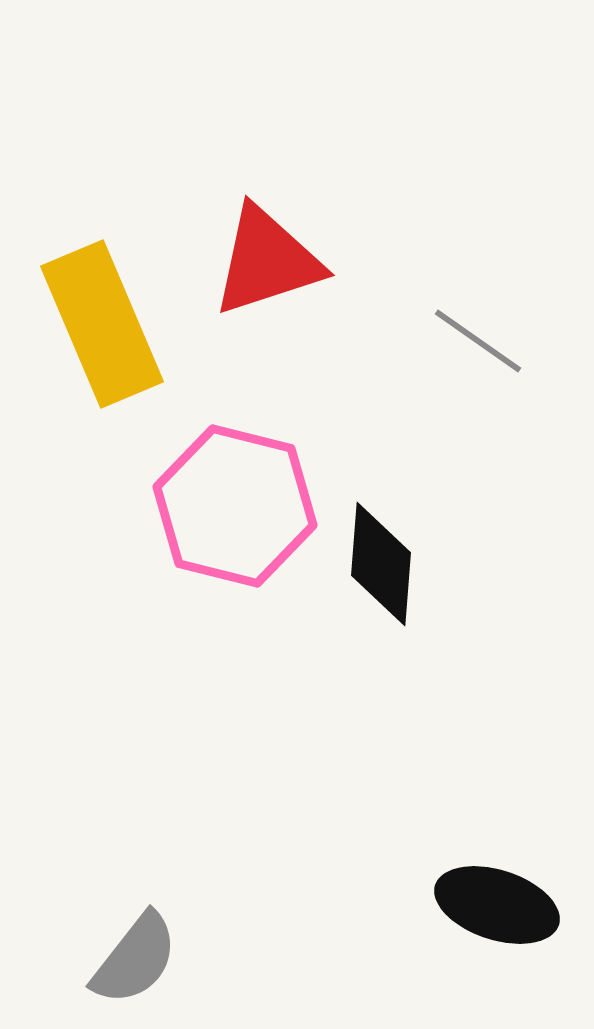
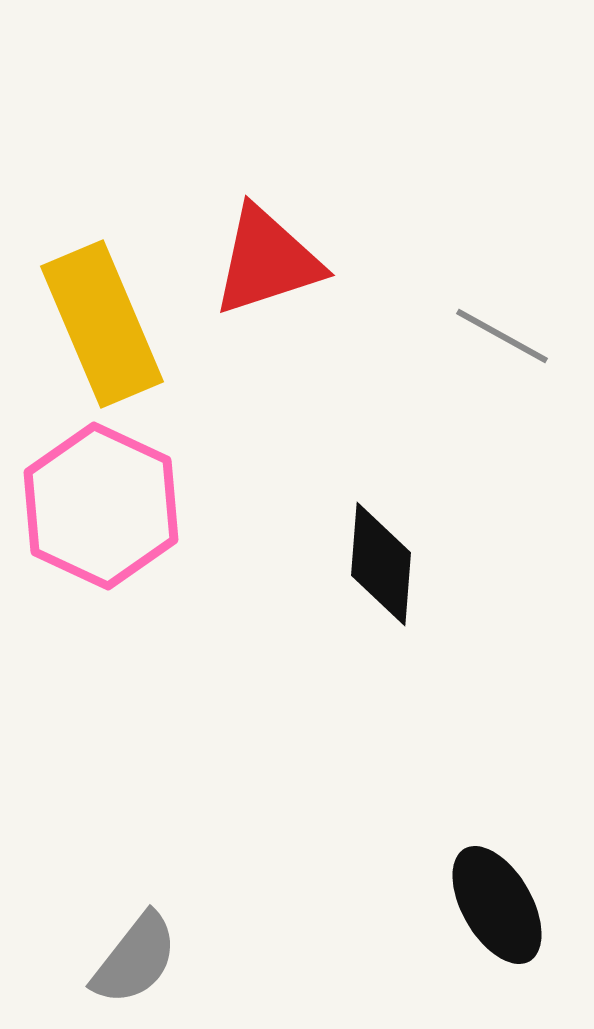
gray line: moved 24 px right, 5 px up; rotated 6 degrees counterclockwise
pink hexagon: moved 134 px left; rotated 11 degrees clockwise
black ellipse: rotated 42 degrees clockwise
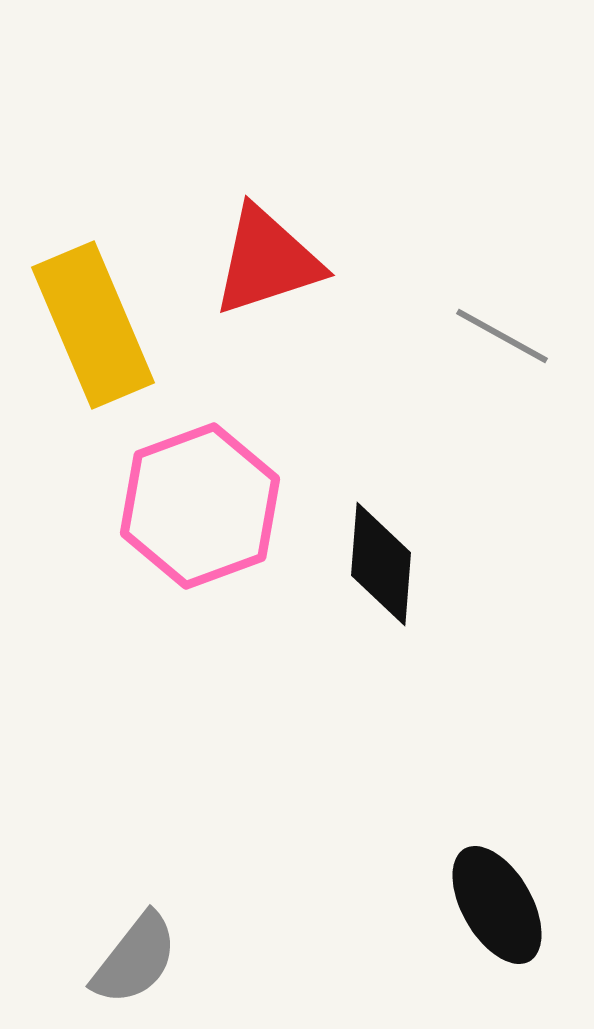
yellow rectangle: moved 9 px left, 1 px down
pink hexagon: moved 99 px right; rotated 15 degrees clockwise
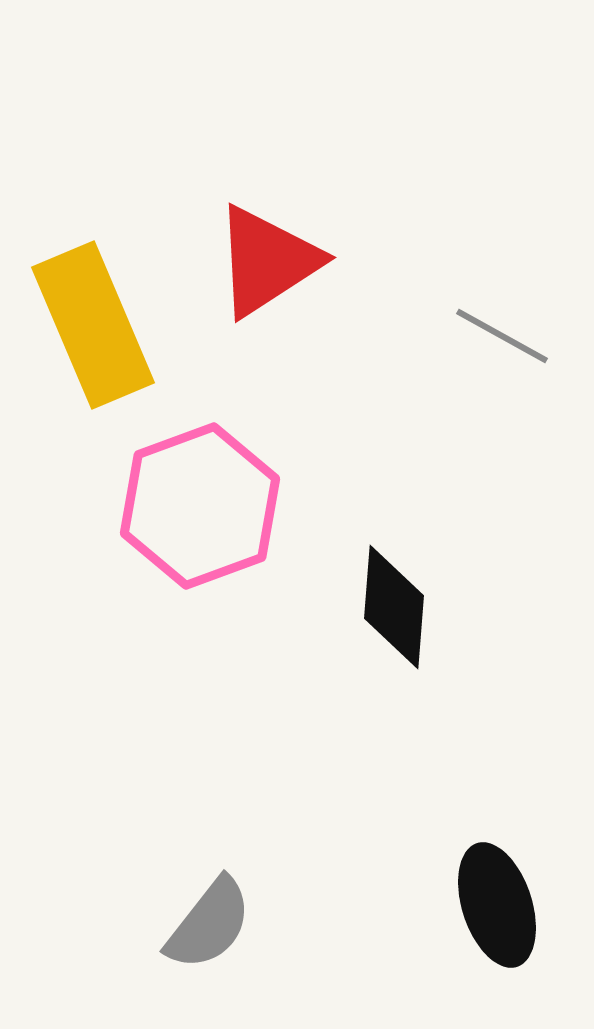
red triangle: rotated 15 degrees counterclockwise
black diamond: moved 13 px right, 43 px down
black ellipse: rotated 12 degrees clockwise
gray semicircle: moved 74 px right, 35 px up
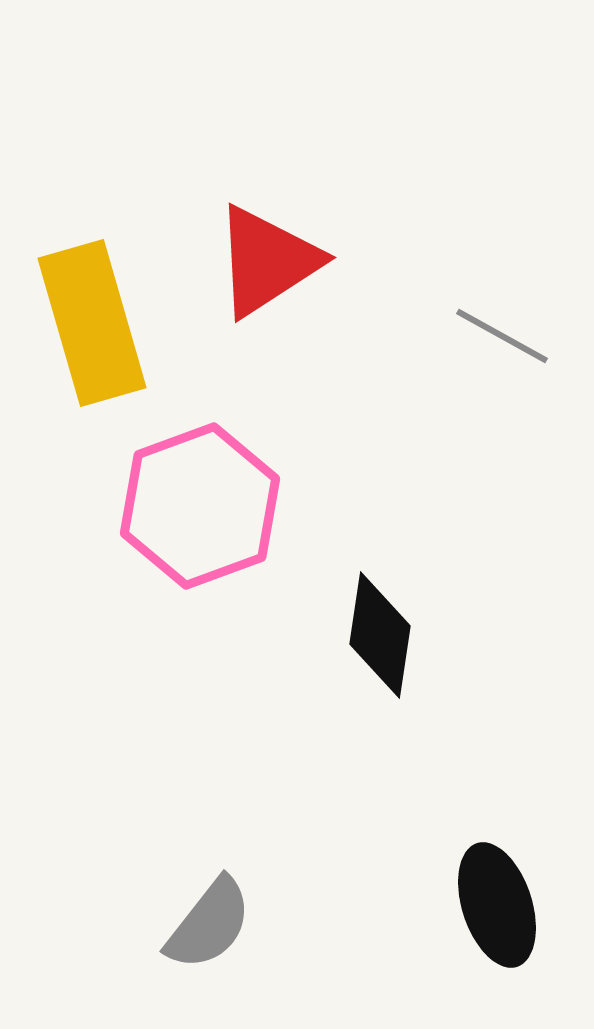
yellow rectangle: moved 1 px left, 2 px up; rotated 7 degrees clockwise
black diamond: moved 14 px left, 28 px down; rotated 4 degrees clockwise
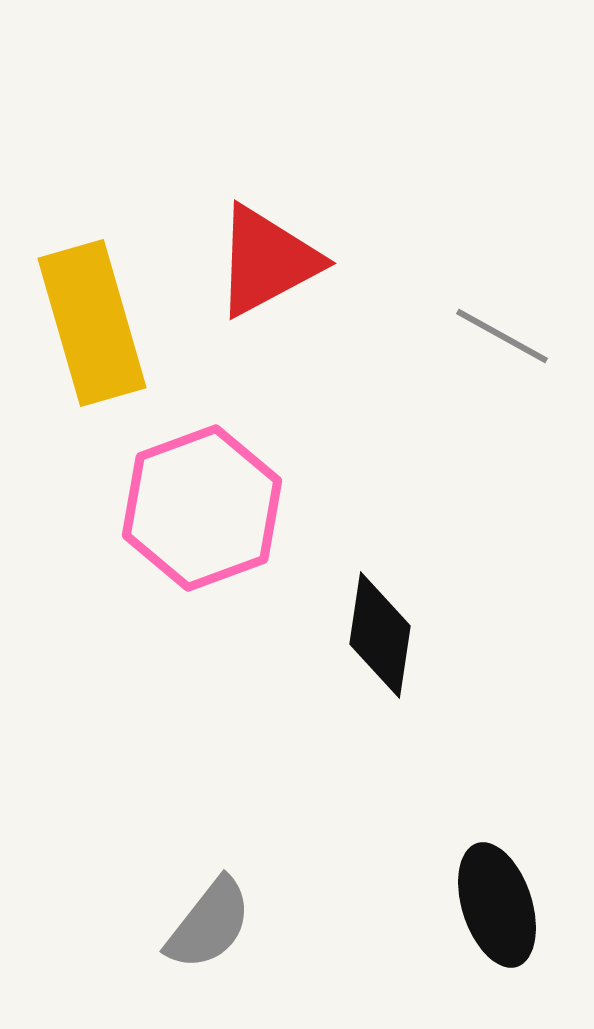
red triangle: rotated 5 degrees clockwise
pink hexagon: moved 2 px right, 2 px down
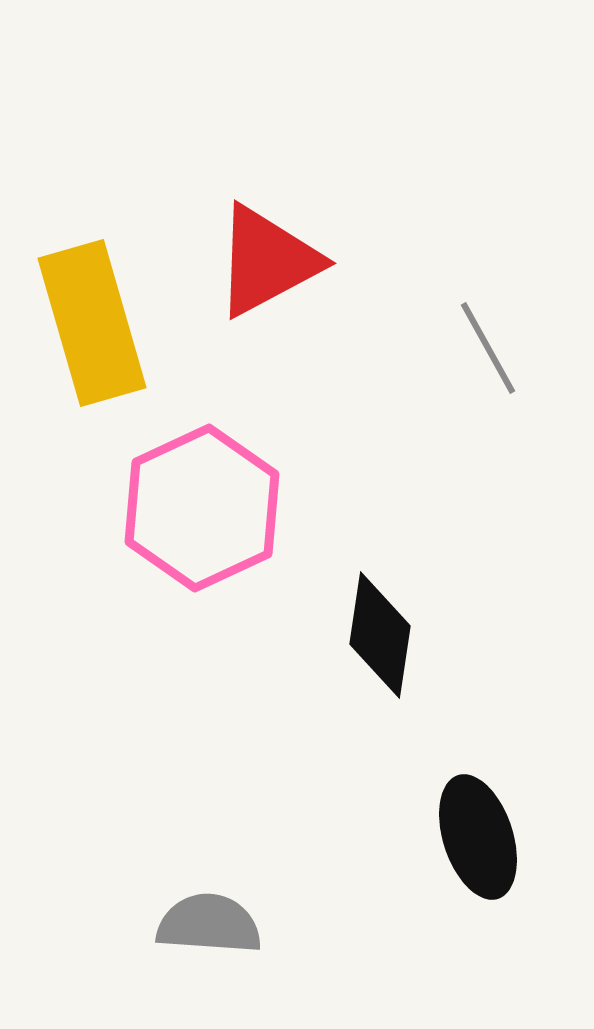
gray line: moved 14 px left, 12 px down; rotated 32 degrees clockwise
pink hexagon: rotated 5 degrees counterclockwise
black ellipse: moved 19 px left, 68 px up
gray semicircle: rotated 124 degrees counterclockwise
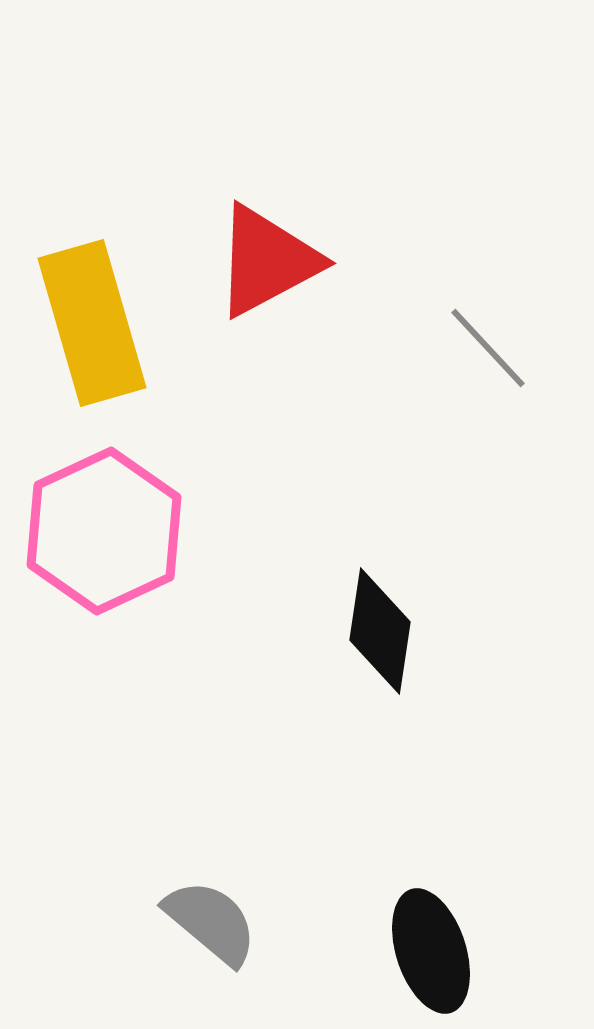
gray line: rotated 14 degrees counterclockwise
pink hexagon: moved 98 px left, 23 px down
black diamond: moved 4 px up
black ellipse: moved 47 px left, 114 px down
gray semicircle: moved 2 px right, 2 px up; rotated 36 degrees clockwise
